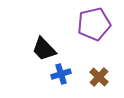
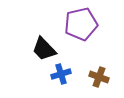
purple pentagon: moved 13 px left
brown cross: rotated 24 degrees counterclockwise
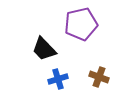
blue cross: moved 3 px left, 5 px down
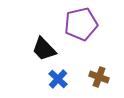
blue cross: rotated 30 degrees counterclockwise
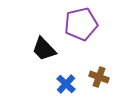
blue cross: moved 8 px right, 5 px down
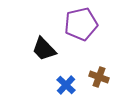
blue cross: moved 1 px down
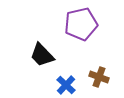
black trapezoid: moved 2 px left, 6 px down
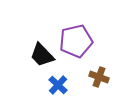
purple pentagon: moved 5 px left, 17 px down
blue cross: moved 8 px left
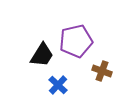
black trapezoid: rotated 104 degrees counterclockwise
brown cross: moved 3 px right, 6 px up
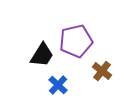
brown cross: rotated 18 degrees clockwise
